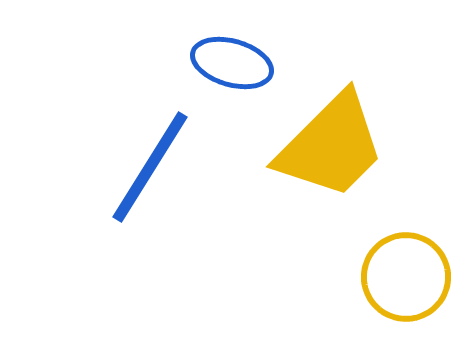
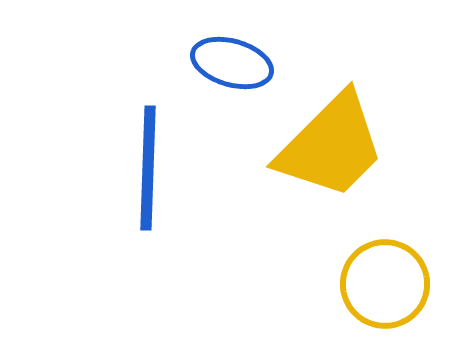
blue line: moved 2 px left, 1 px down; rotated 30 degrees counterclockwise
yellow circle: moved 21 px left, 7 px down
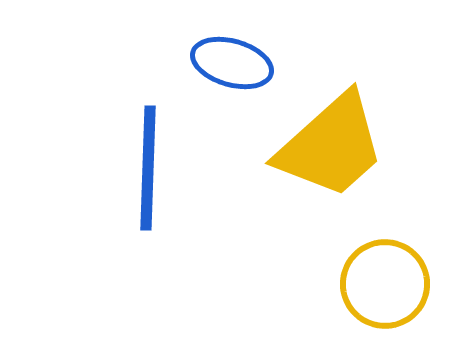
yellow trapezoid: rotated 3 degrees clockwise
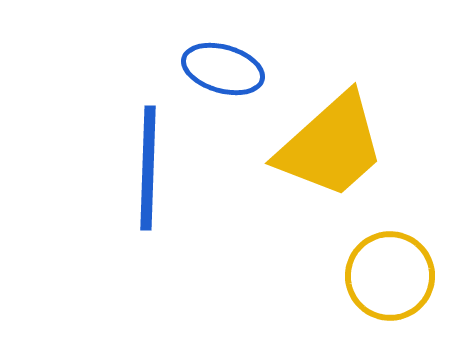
blue ellipse: moved 9 px left, 6 px down
yellow circle: moved 5 px right, 8 px up
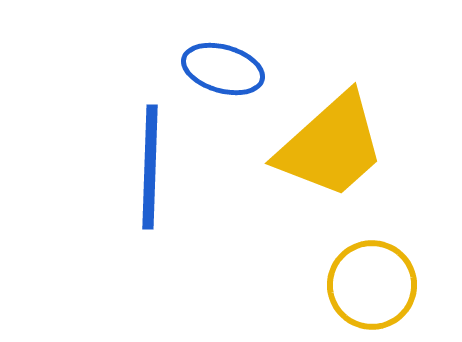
blue line: moved 2 px right, 1 px up
yellow circle: moved 18 px left, 9 px down
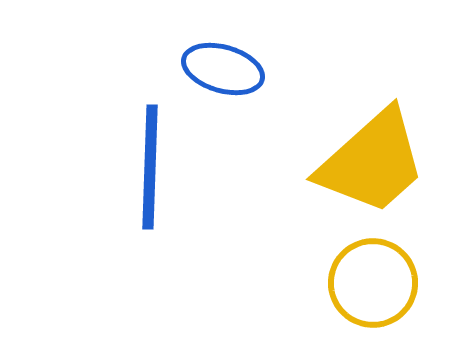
yellow trapezoid: moved 41 px right, 16 px down
yellow circle: moved 1 px right, 2 px up
